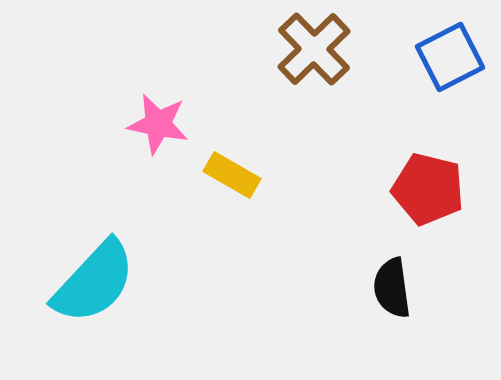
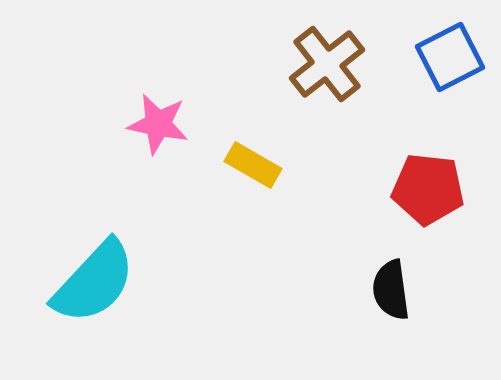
brown cross: moved 13 px right, 15 px down; rotated 6 degrees clockwise
yellow rectangle: moved 21 px right, 10 px up
red pentagon: rotated 8 degrees counterclockwise
black semicircle: moved 1 px left, 2 px down
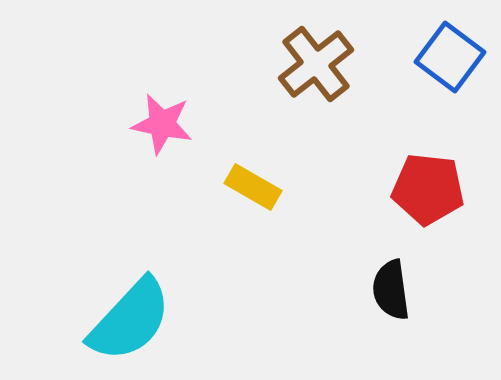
blue square: rotated 26 degrees counterclockwise
brown cross: moved 11 px left
pink star: moved 4 px right
yellow rectangle: moved 22 px down
cyan semicircle: moved 36 px right, 38 px down
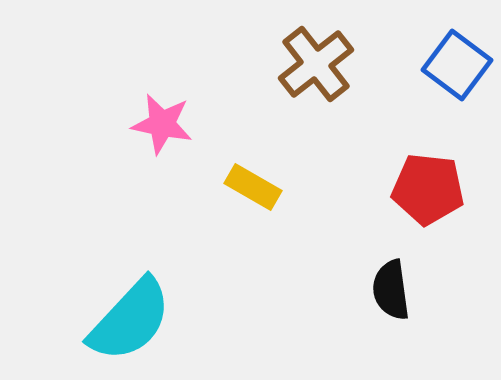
blue square: moved 7 px right, 8 px down
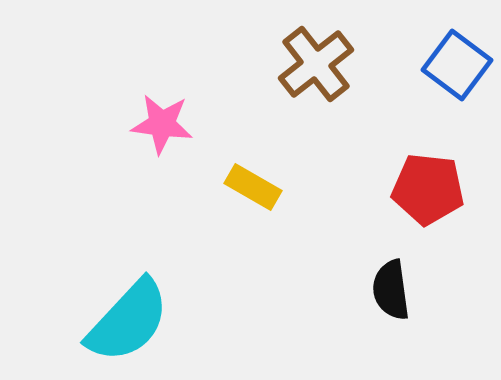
pink star: rotated 4 degrees counterclockwise
cyan semicircle: moved 2 px left, 1 px down
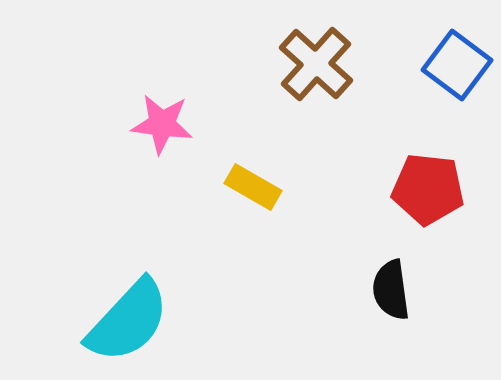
brown cross: rotated 10 degrees counterclockwise
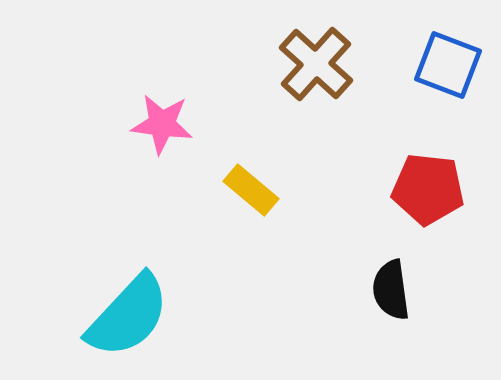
blue square: moved 9 px left; rotated 16 degrees counterclockwise
yellow rectangle: moved 2 px left, 3 px down; rotated 10 degrees clockwise
cyan semicircle: moved 5 px up
